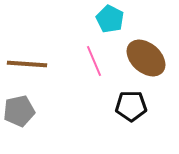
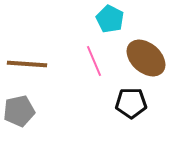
black pentagon: moved 3 px up
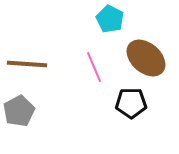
pink line: moved 6 px down
gray pentagon: rotated 16 degrees counterclockwise
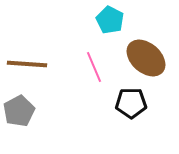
cyan pentagon: moved 1 px down
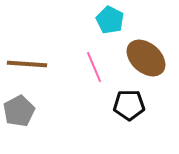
black pentagon: moved 2 px left, 2 px down
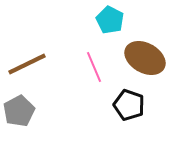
brown ellipse: moved 1 px left; rotated 12 degrees counterclockwise
brown line: rotated 30 degrees counterclockwise
black pentagon: rotated 20 degrees clockwise
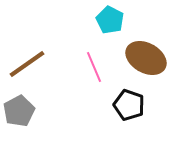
brown ellipse: moved 1 px right
brown line: rotated 9 degrees counterclockwise
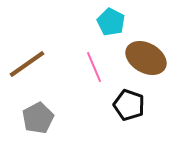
cyan pentagon: moved 1 px right, 2 px down
gray pentagon: moved 19 px right, 7 px down
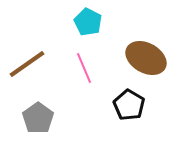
cyan pentagon: moved 23 px left
pink line: moved 10 px left, 1 px down
black pentagon: rotated 12 degrees clockwise
gray pentagon: rotated 8 degrees counterclockwise
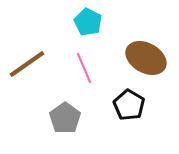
gray pentagon: moved 27 px right
